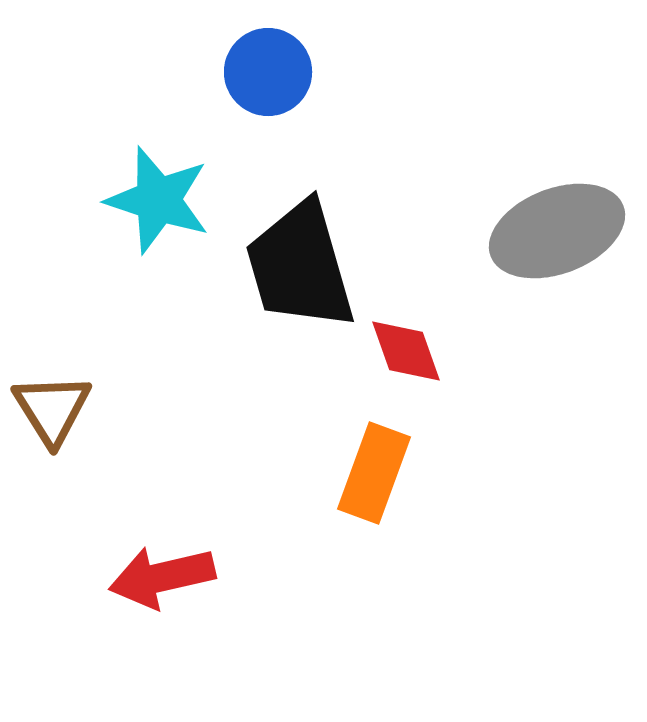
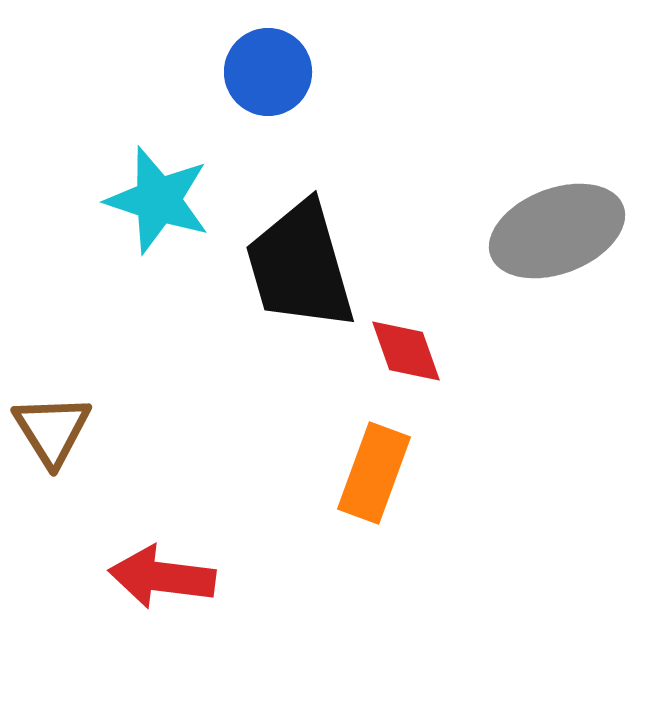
brown triangle: moved 21 px down
red arrow: rotated 20 degrees clockwise
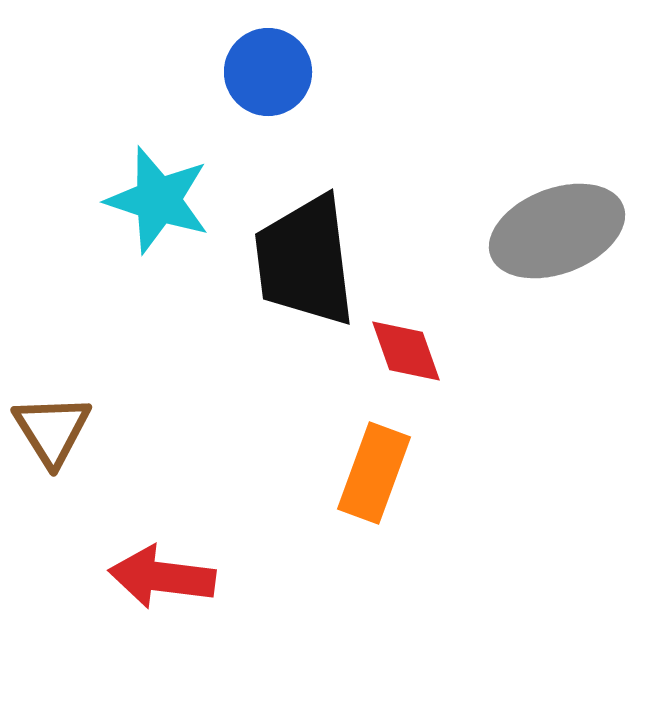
black trapezoid: moved 5 px right, 5 px up; rotated 9 degrees clockwise
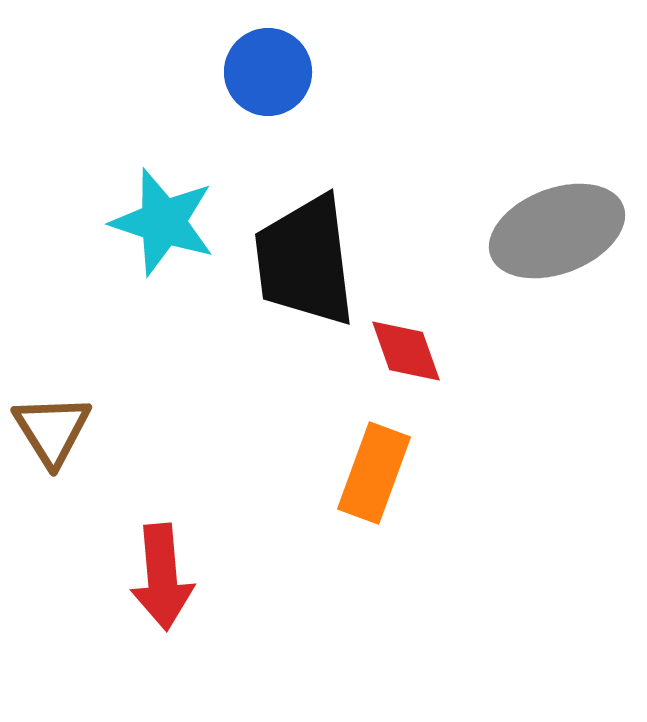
cyan star: moved 5 px right, 22 px down
red arrow: rotated 102 degrees counterclockwise
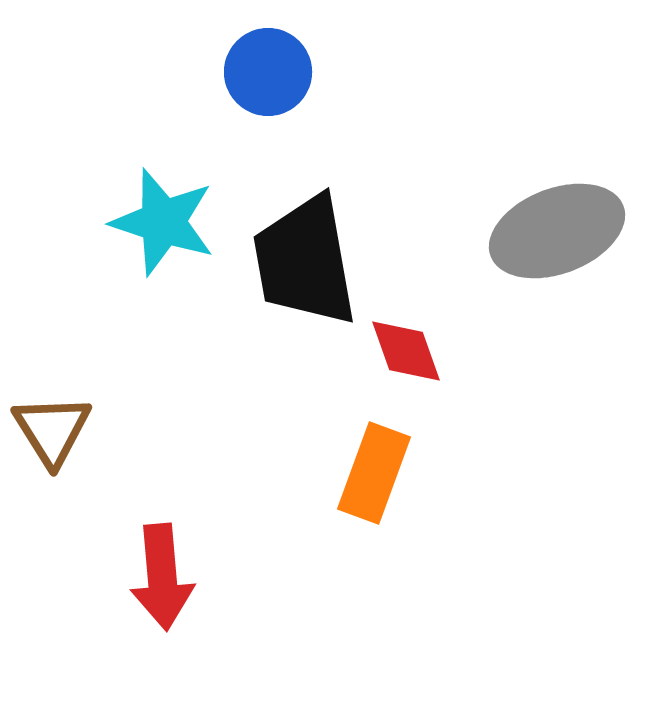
black trapezoid: rotated 3 degrees counterclockwise
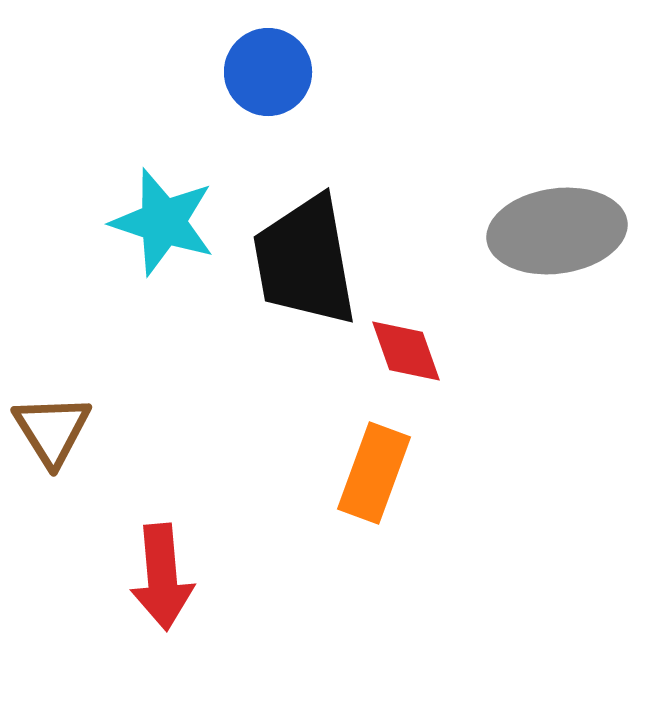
gray ellipse: rotated 13 degrees clockwise
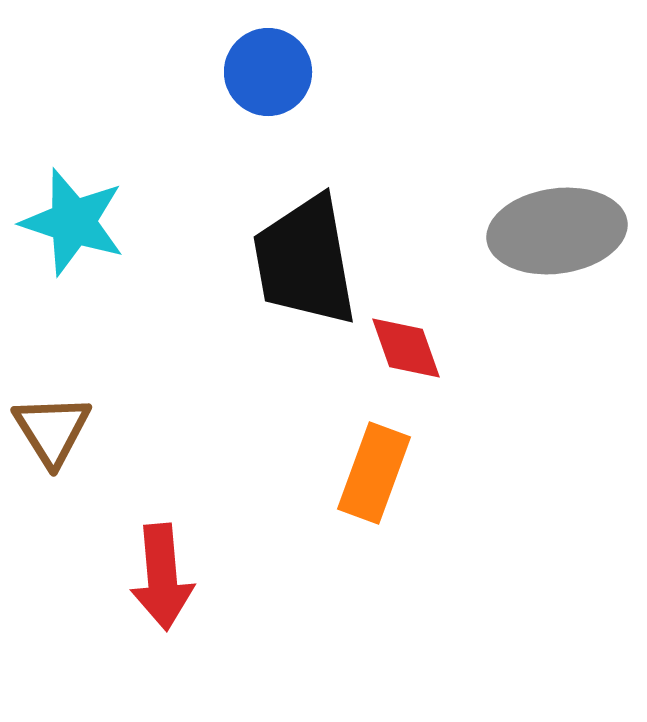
cyan star: moved 90 px left
red diamond: moved 3 px up
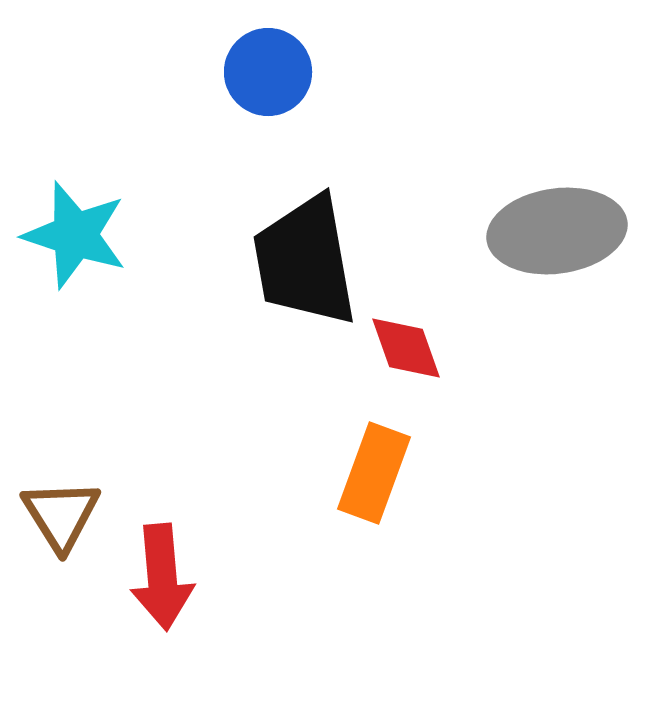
cyan star: moved 2 px right, 13 px down
brown triangle: moved 9 px right, 85 px down
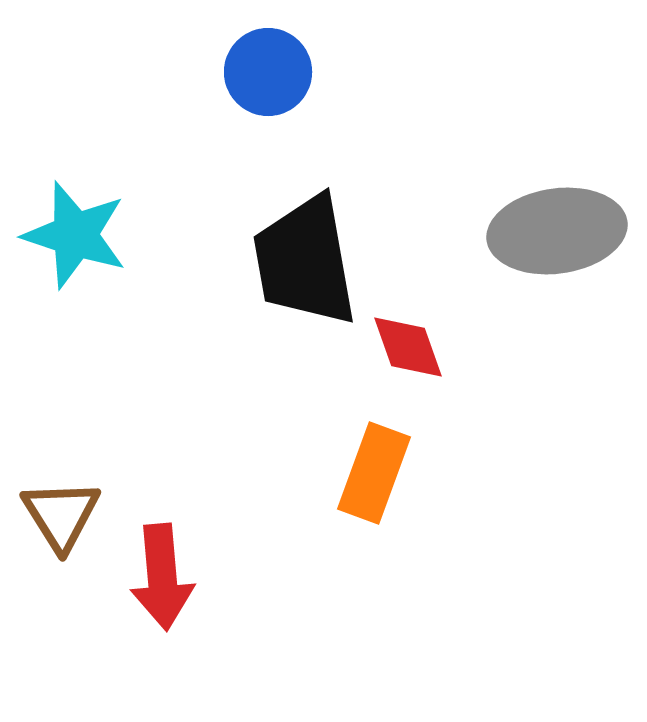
red diamond: moved 2 px right, 1 px up
